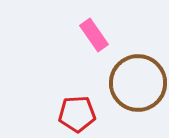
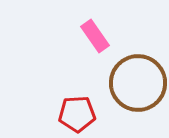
pink rectangle: moved 1 px right, 1 px down
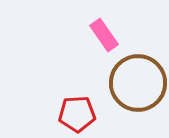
pink rectangle: moved 9 px right, 1 px up
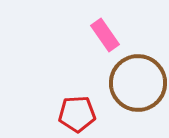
pink rectangle: moved 1 px right
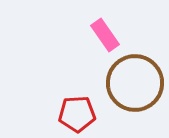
brown circle: moved 3 px left
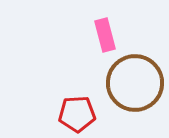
pink rectangle: rotated 20 degrees clockwise
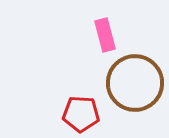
red pentagon: moved 4 px right; rotated 6 degrees clockwise
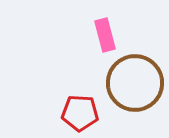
red pentagon: moved 1 px left, 1 px up
